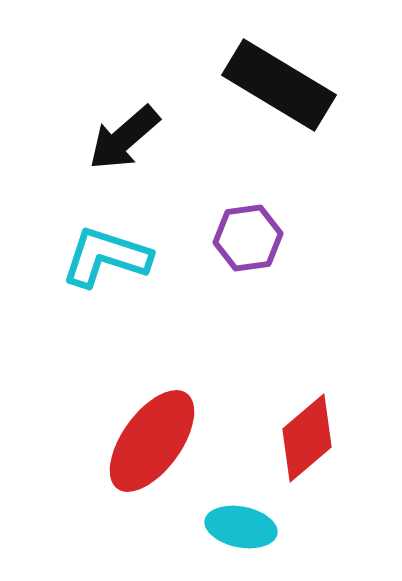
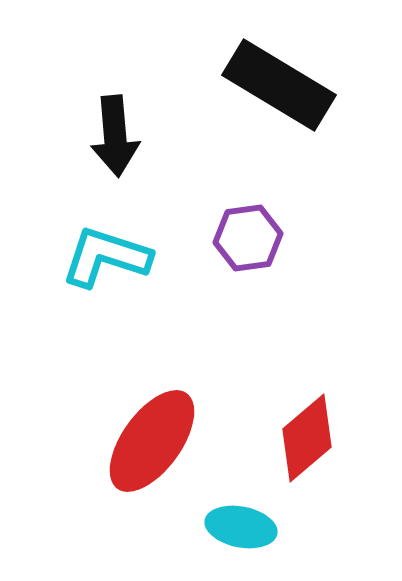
black arrow: moved 9 px left, 2 px up; rotated 54 degrees counterclockwise
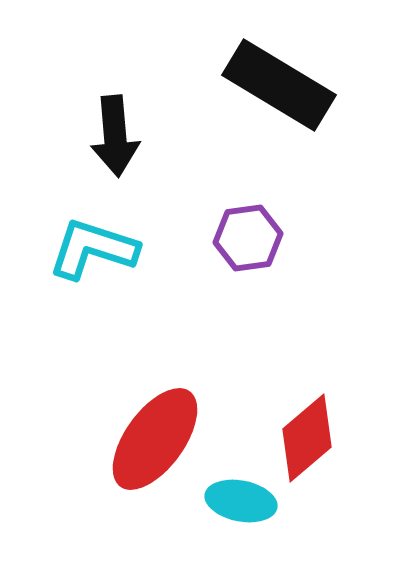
cyan L-shape: moved 13 px left, 8 px up
red ellipse: moved 3 px right, 2 px up
cyan ellipse: moved 26 px up
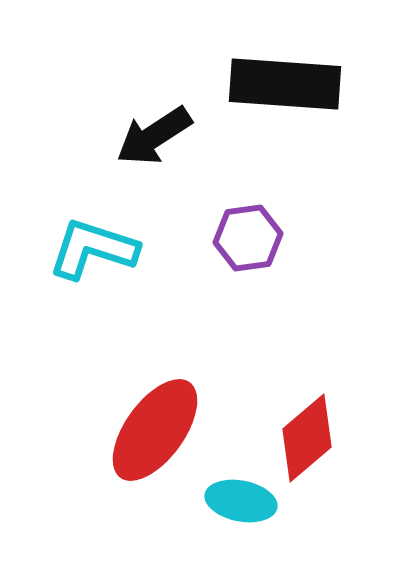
black rectangle: moved 6 px right, 1 px up; rotated 27 degrees counterclockwise
black arrow: moved 39 px right; rotated 62 degrees clockwise
red ellipse: moved 9 px up
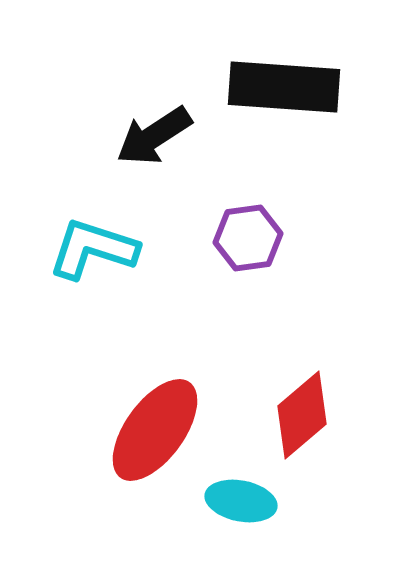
black rectangle: moved 1 px left, 3 px down
red diamond: moved 5 px left, 23 px up
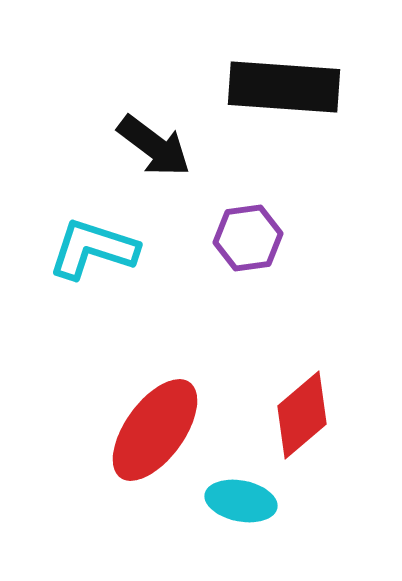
black arrow: moved 10 px down; rotated 110 degrees counterclockwise
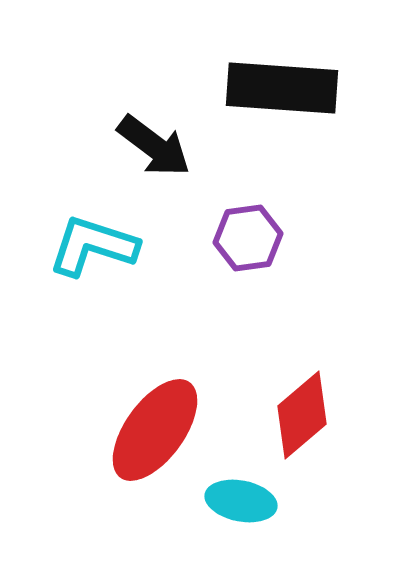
black rectangle: moved 2 px left, 1 px down
cyan L-shape: moved 3 px up
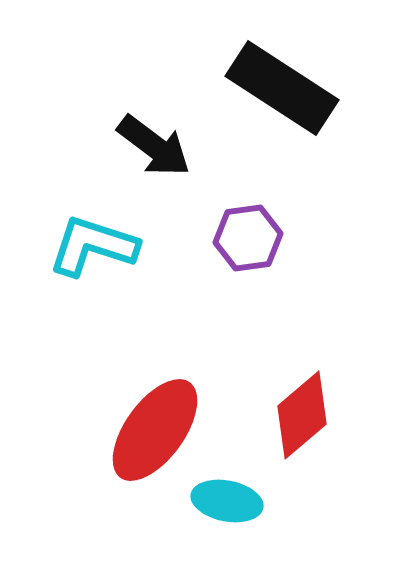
black rectangle: rotated 29 degrees clockwise
cyan ellipse: moved 14 px left
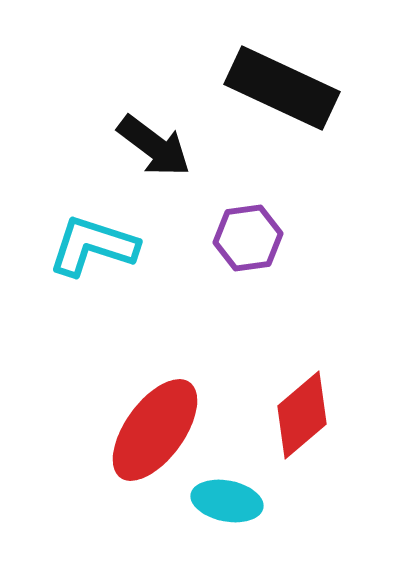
black rectangle: rotated 8 degrees counterclockwise
